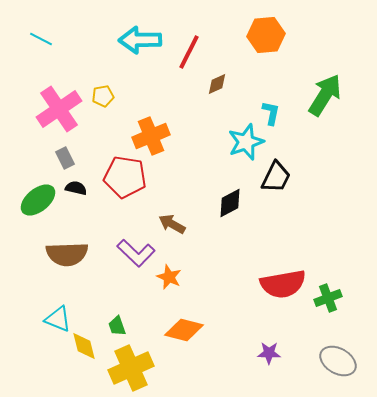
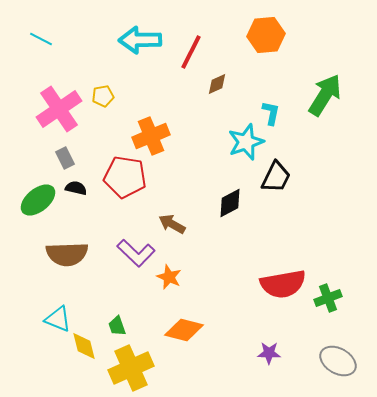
red line: moved 2 px right
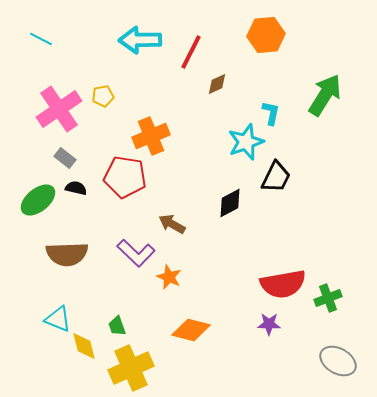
gray rectangle: rotated 25 degrees counterclockwise
orange diamond: moved 7 px right
purple star: moved 29 px up
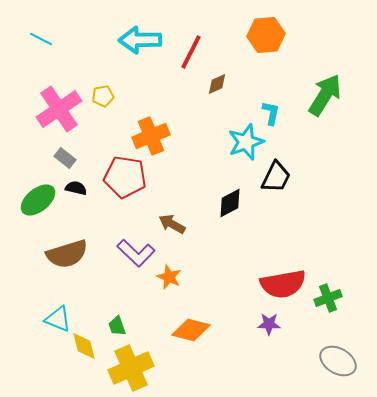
brown semicircle: rotated 15 degrees counterclockwise
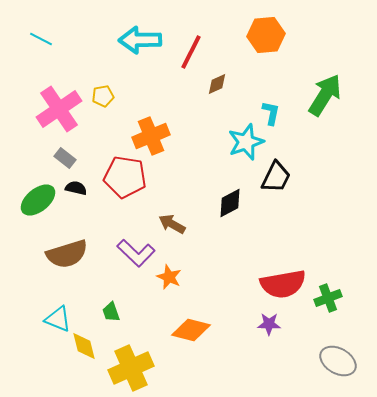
green trapezoid: moved 6 px left, 14 px up
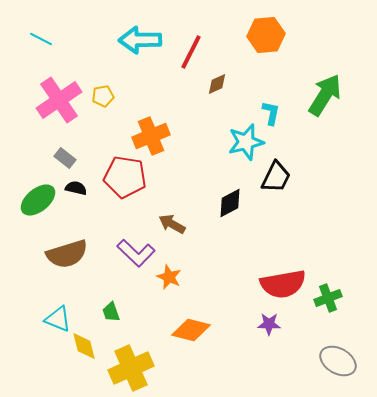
pink cross: moved 9 px up
cyan star: rotated 6 degrees clockwise
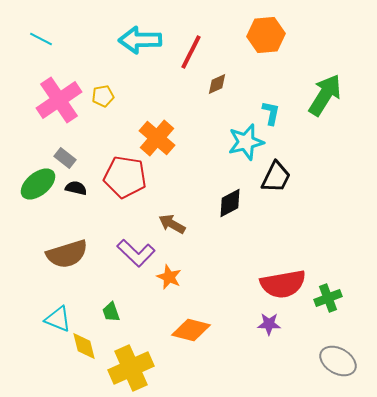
orange cross: moved 6 px right, 2 px down; rotated 27 degrees counterclockwise
green ellipse: moved 16 px up
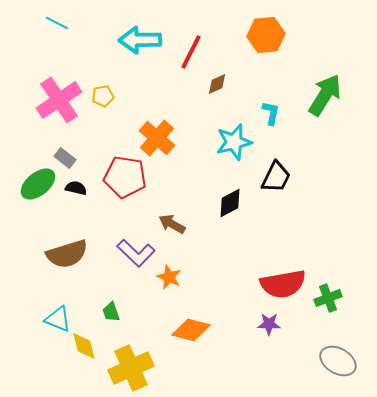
cyan line: moved 16 px right, 16 px up
cyan star: moved 12 px left
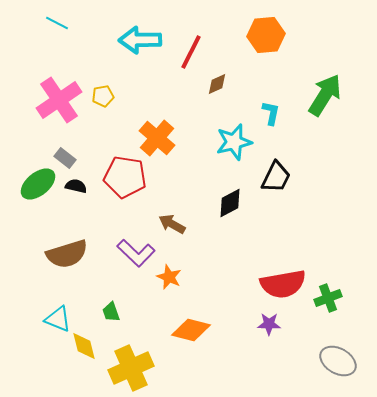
black semicircle: moved 2 px up
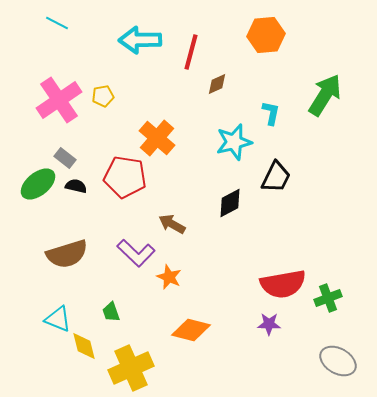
red line: rotated 12 degrees counterclockwise
